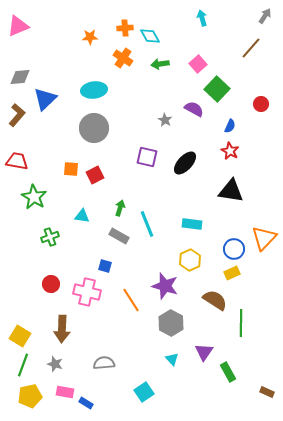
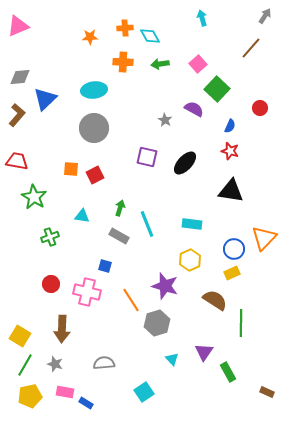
orange cross at (123, 58): moved 4 px down; rotated 30 degrees counterclockwise
red circle at (261, 104): moved 1 px left, 4 px down
red star at (230, 151): rotated 12 degrees counterclockwise
gray hexagon at (171, 323): moved 14 px left; rotated 15 degrees clockwise
green line at (23, 365): moved 2 px right; rotated 10 degrees clockwise
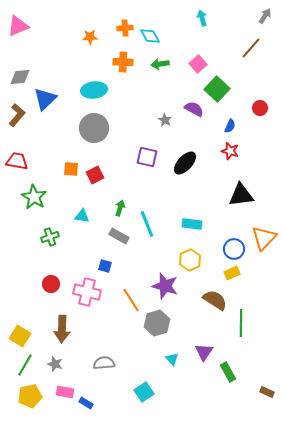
black triangle at (231, 191): moved 10 px right, 4 px down; rotated 16 degrees counterclockwise
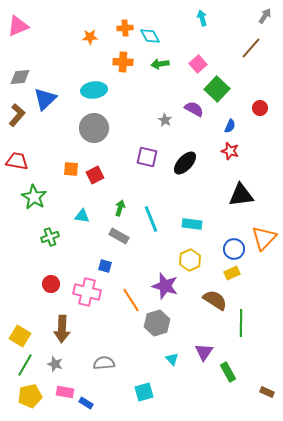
cyan line at (147, 224): moved 4 px right, 5 px up
cyan square at (144, 392): rotated 18 degrees clockwise
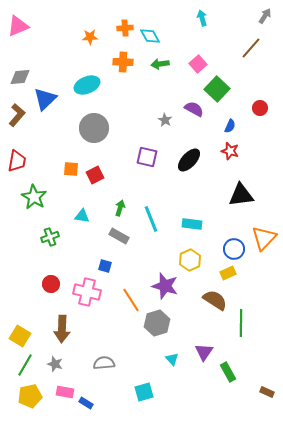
cyan ellipse at (94, 90): moved 7 px left, 5 px up; rotated 15 degrees counterclockwise
red trapezoid at (17, 161): rotated 90 degrees clockwise
black ellipse at (185, 163): moved 4 px right, 3 px up
yellow rectangle at (232, 273): moved 4 px left
